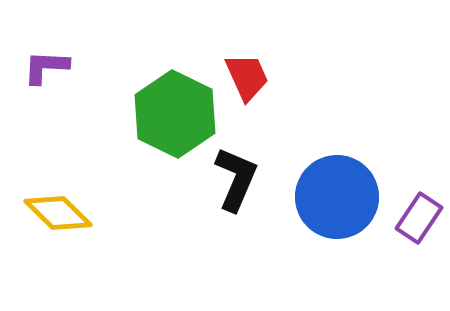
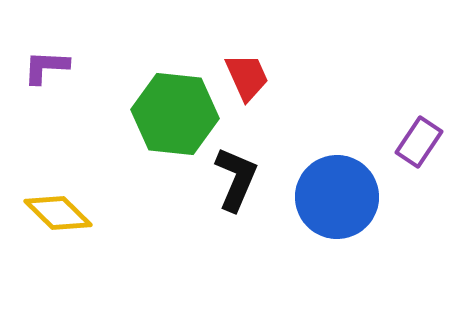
green hexagon: rotated 20 degrees counterclockwise
purple rectangle: moved 76 px up
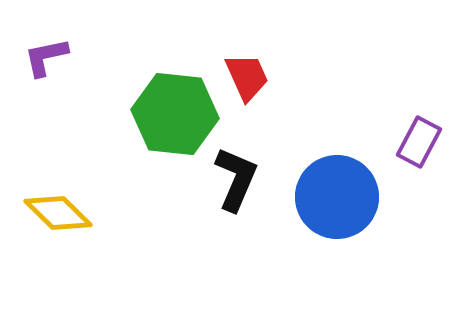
purple L-shape: moved 10 px up; rotated 15 degrees counterclockwise
purple rectangle: rotated 6 degrees counterclockwise
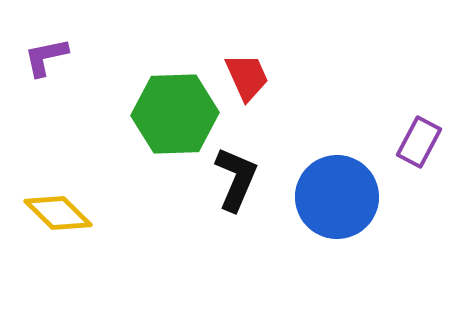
green hexagon: rotated 8 degrees counterclockwise
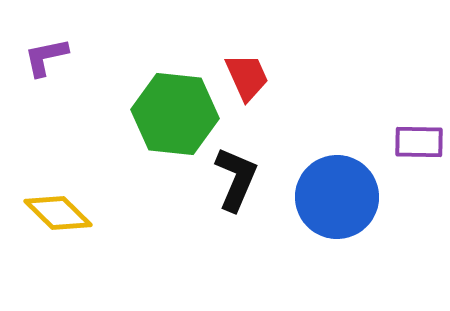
green hexagon: rotated 8 degrees clockwise
purple rectangle: rotated 63 degrees clockwise
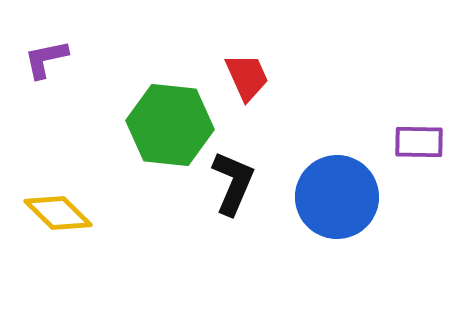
purple L-shape: moved 2 px down
green hexagon: moved 5 px left, 11 px down
black L-shape: moved 3 px left, 4 px down
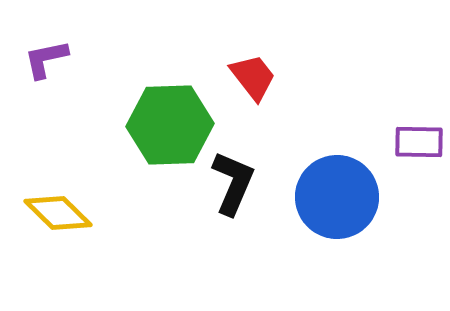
red trapezoid: moved 6 px right; rotated 14 degrees counterclockwise
green hexagon: rotated 8 degrees counterclockwise
